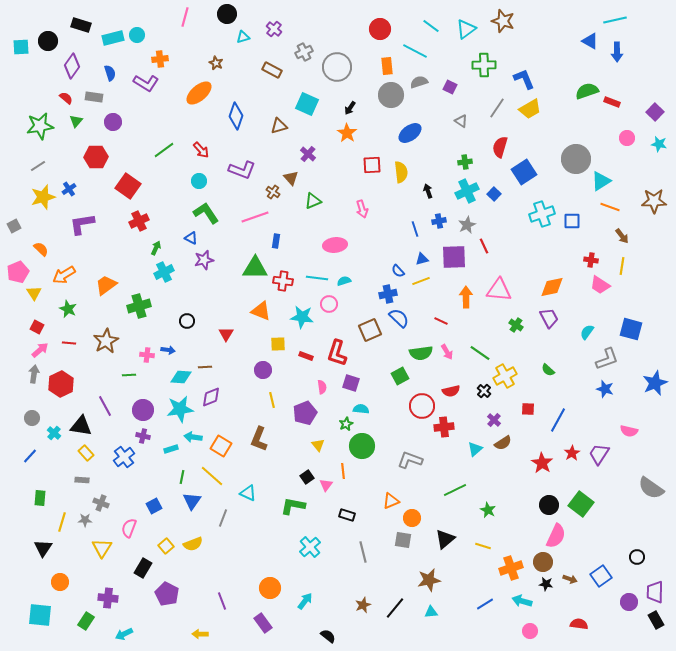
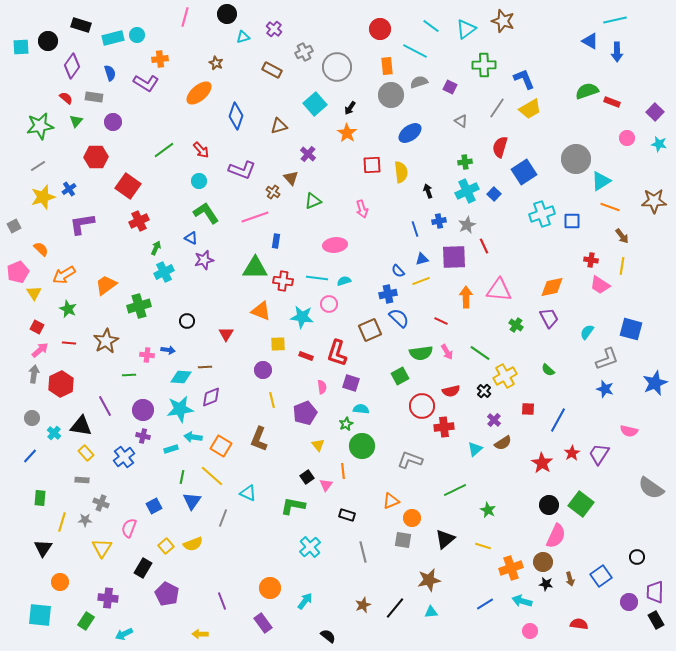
cyan square at (307, 104): moved 8 px right; rotated 25 degrees clockwise
brown arrow at (570, 579): rotated 56 degrees clockwise
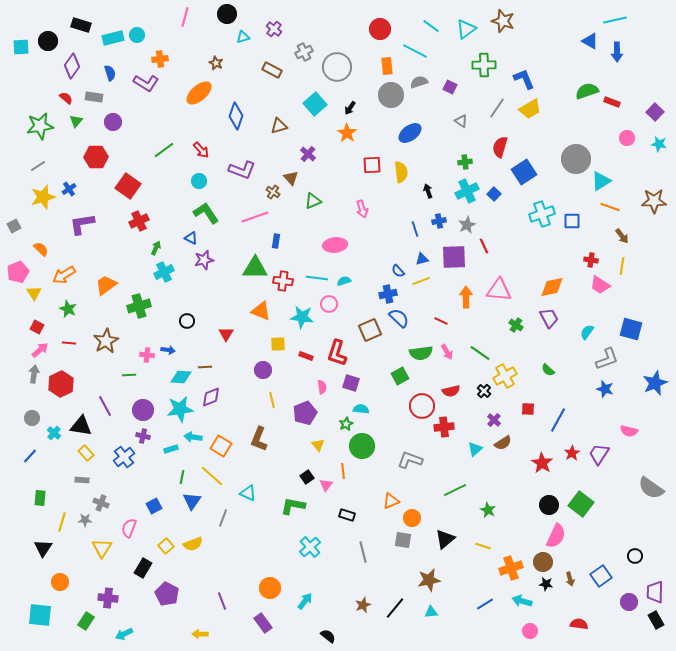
black circle at (637, 557): moved 2 px left, 1 px up
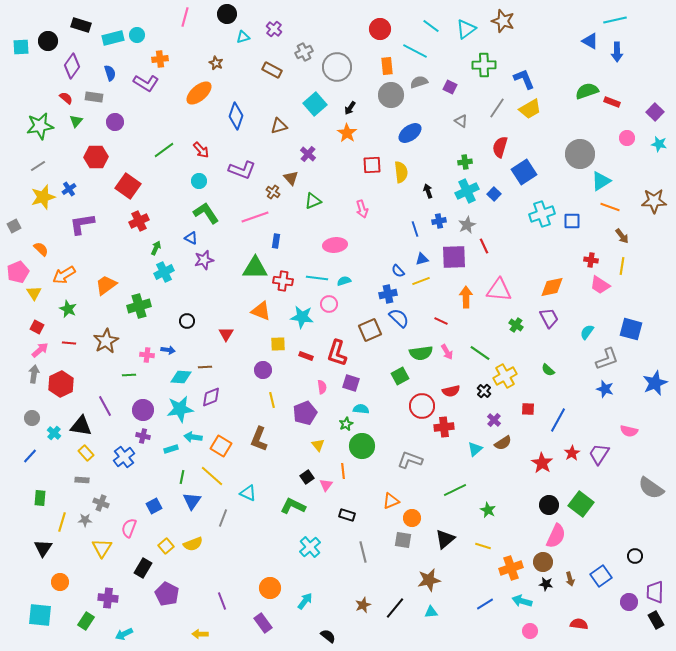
purple circle at (113, 122): moved 2 px right
gray circle at (576, 159): moved 4 px right, 5 px up
green L-shape at (293, 506): rotated 15 degrees clockwise
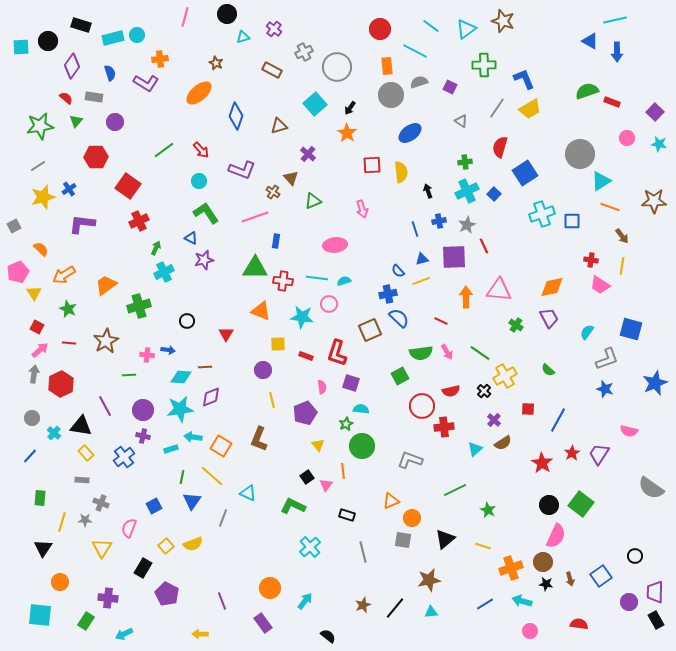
blue square at (524, 172): moved 1 px right, 1 px down
purple L-shape at (82, 224): rotated 16 degrees clockwise
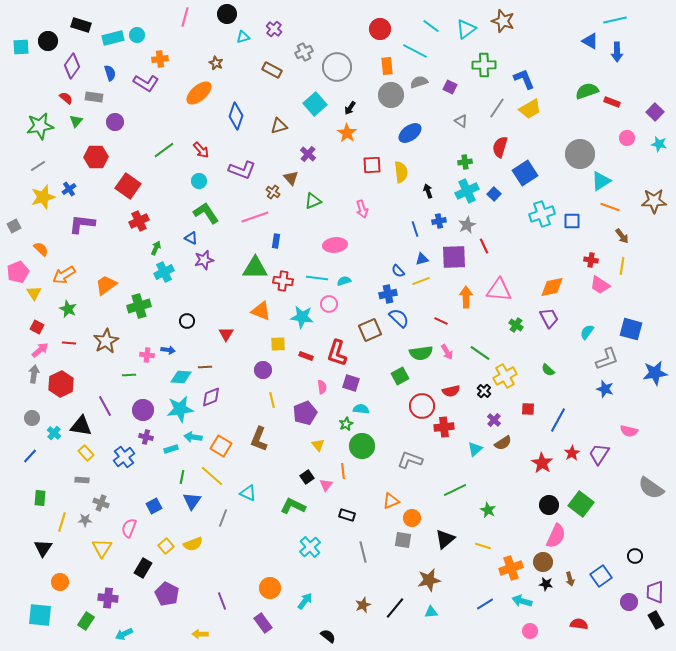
blue star at (655, 383): moved 10 px up; rotated 15 degrees clockwise
purple cross at (143, 436): moved 3 px right, 1 px down
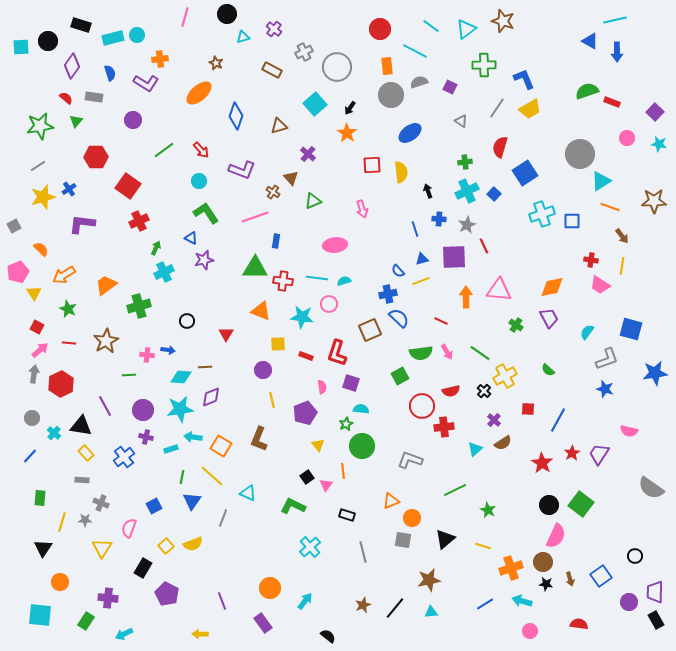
purple circle at (115, 122): moved 18 px right, 2 px up
blue cross at (439, 221): moved 2 px up; rotated 16 degrees clockwise
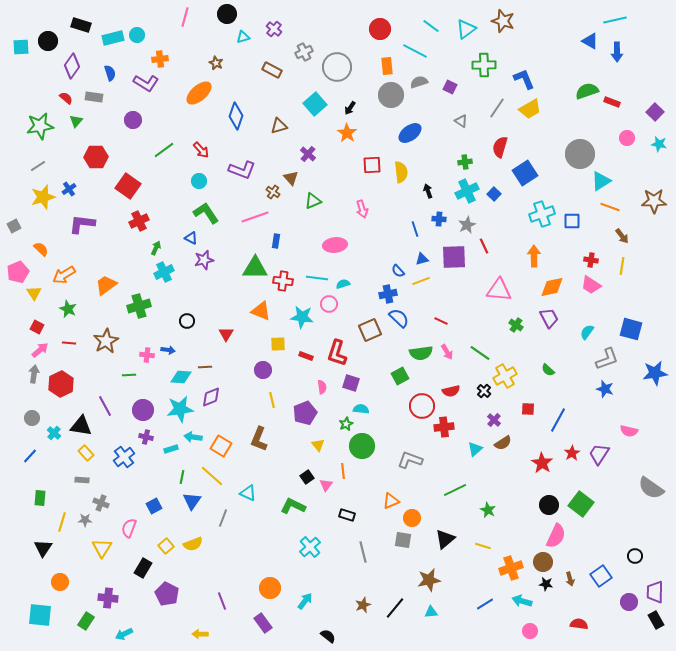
cyan semicircle at (344, 281): moved 1 px left, 3 px down
pink trapezoid at (600, 285): moved 9 px left
orange arrow at (466, 297): moved 68 px right, 41 px up
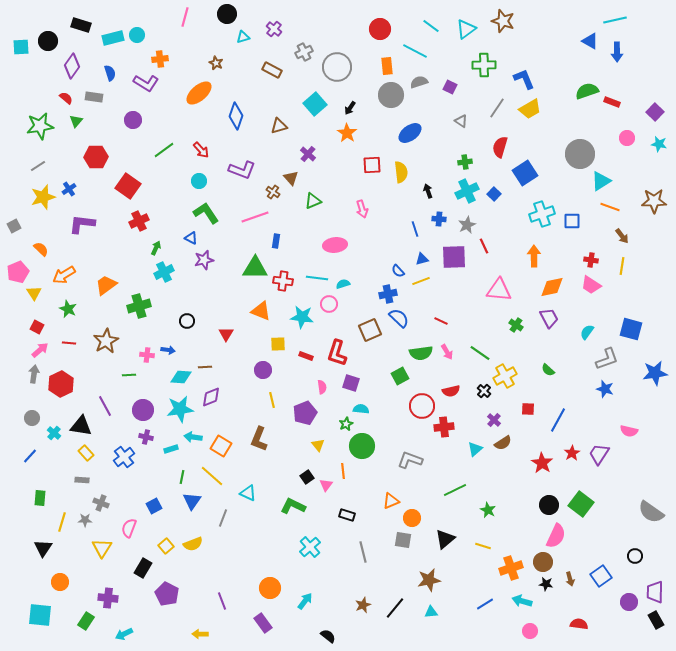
gray semicircle at (651, 488): moved 24 px down
